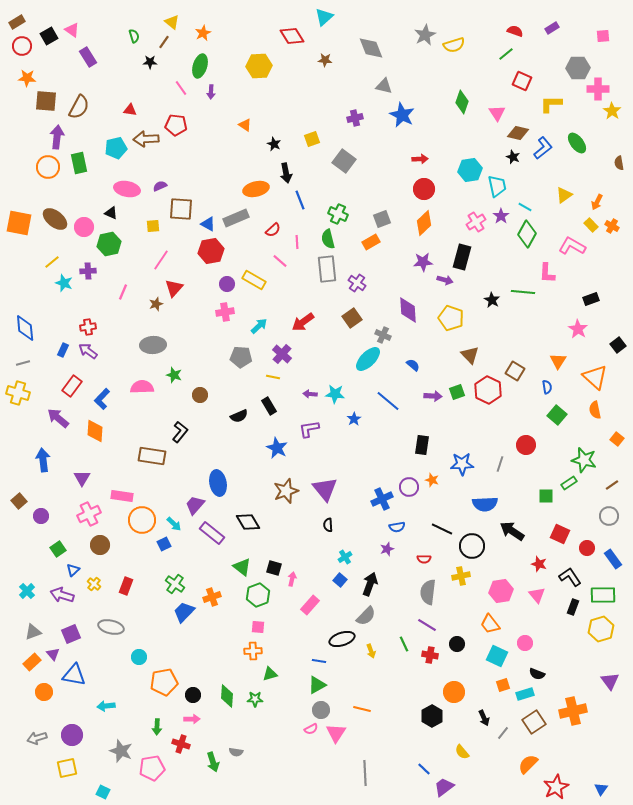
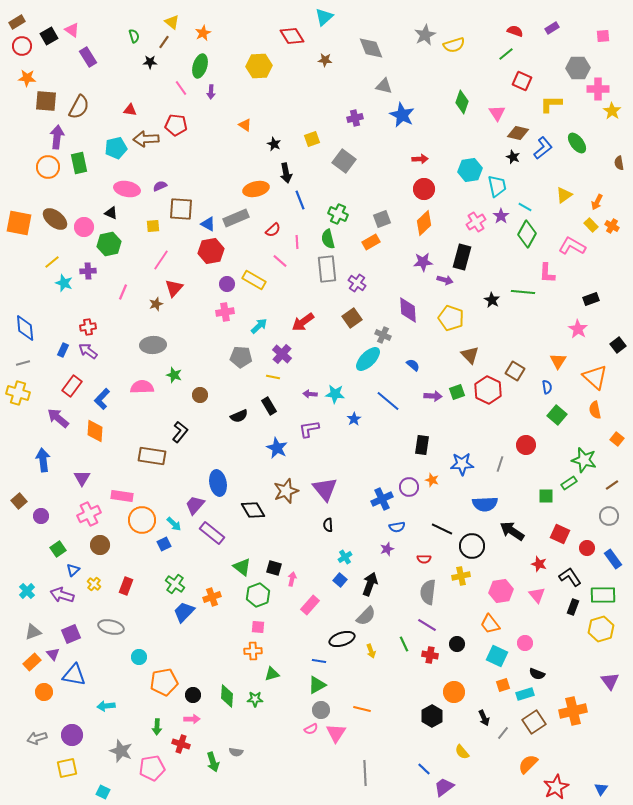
black diamond at (248, 522): moved 5 px right, 12 px up
green triangle at (270, 674): moved 2 px right
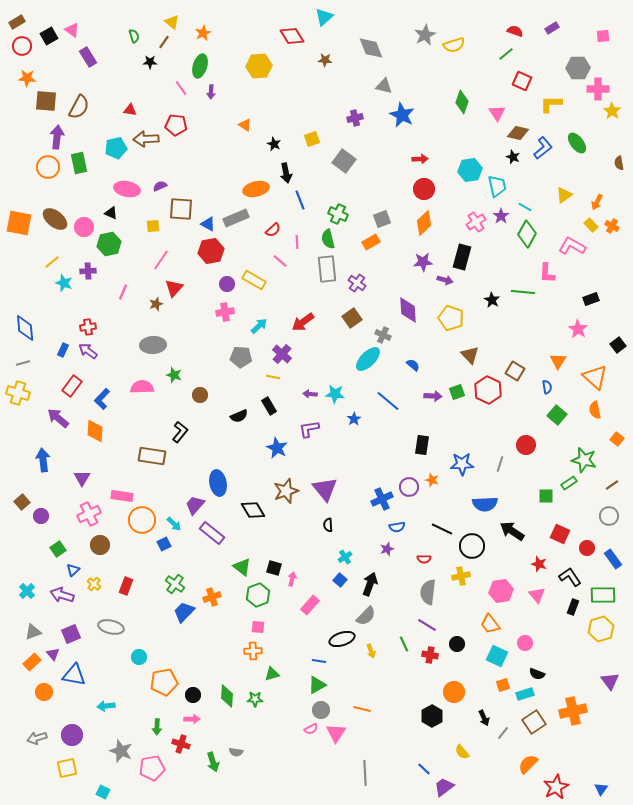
brown square at (19, 501): moved 3 px right, 1 px down
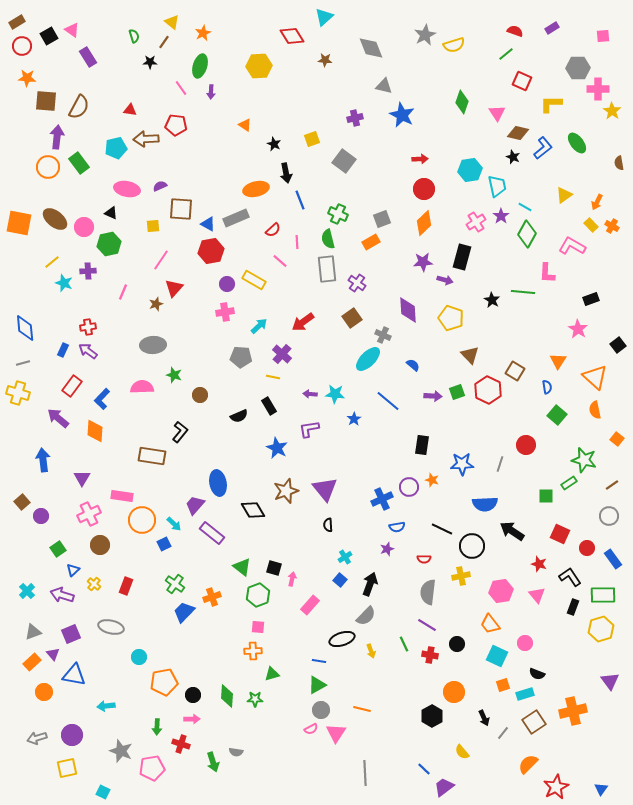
green rectangle at (79, 163): rotated 25 degrees counterclockwise
